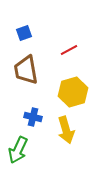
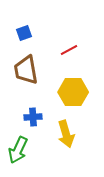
yellow hexagon: rotated 16 degrees clockwise
blue cross: rotated 18 degrees counterclockwise
yellow arrow: moved 4 px down
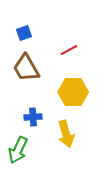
brown trapezoid: moved 2 px up; rotated 20 degrees counterclockwise
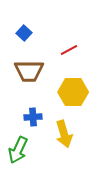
blue square: rotated 28 degrees counterclockwise
brown trapezoid: moved 3 px right, 3 px down; rotated 60 degrees counterclockwise
yellow arrow: moved 2 px left
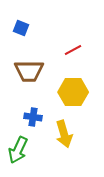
blue square: moved 3 px left, 5 px up; rotated 21 degrees counterclockwise
red line: moved 4 px right
blue cross: rotated 12 degrees clockwise
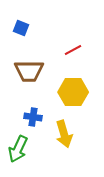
green arrow: moved 1 px up
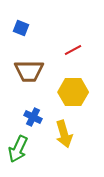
blue cross: rotated 18 degrees clockwise
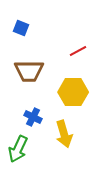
red line: moved 5 px right, 1 px down
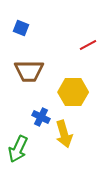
red line: moved 10 px right, 6 px up
blue cross: moved 8 px right
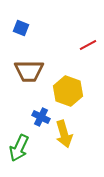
yellow hexagon: moved 5 px left, 1 px up; rotated 20 degrees clockwise
green arrow: moved 1 px right, 1 px up
